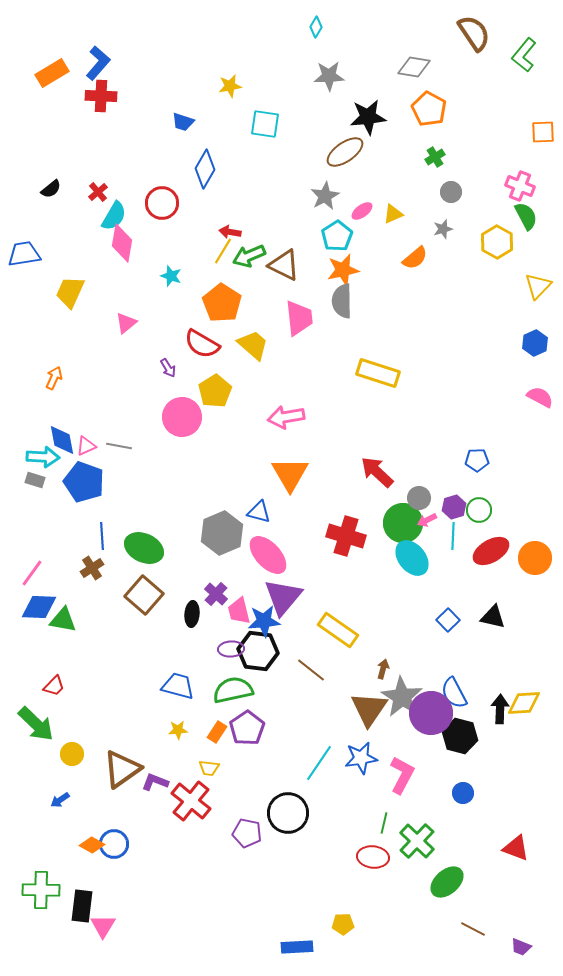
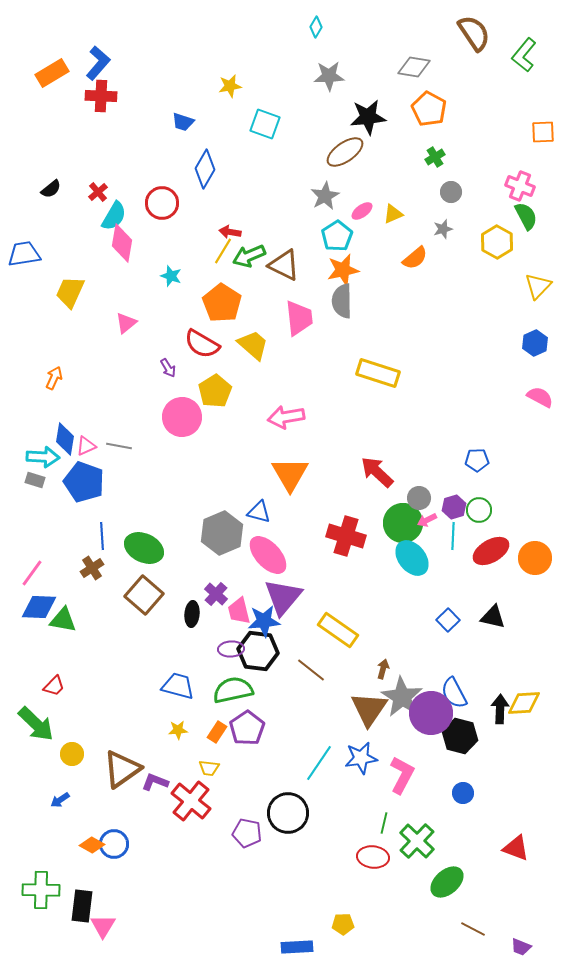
cyan square at (265, 124): rotated 12 degrees clockwise
blue diamond at (62, 440): moved 3 px right, 1 px up; rotated 20 degrees clockwise
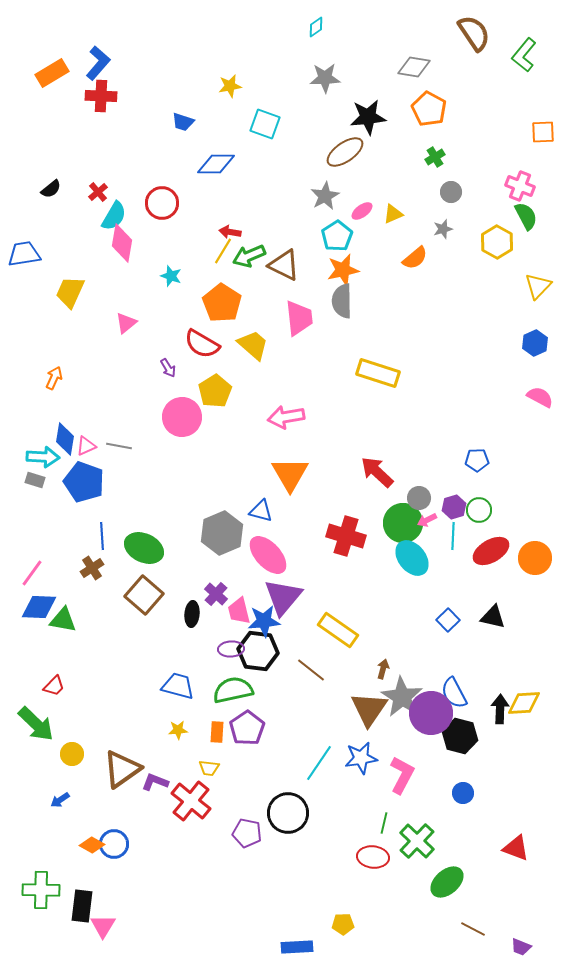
cyan diamond at (316, 27): rotated 25 degrees clockwise
gray star at (329, 76): moved 4 px left, 2 px down
blue diamond at (205, 169): moved 11 px right, 5 px up; rotated 60 degrees clockwise
blue triangle at (259, 512): moved 2 px right, 1 px up
orange rectangle at (217, 732): rotated 30 degrees counterclockwise
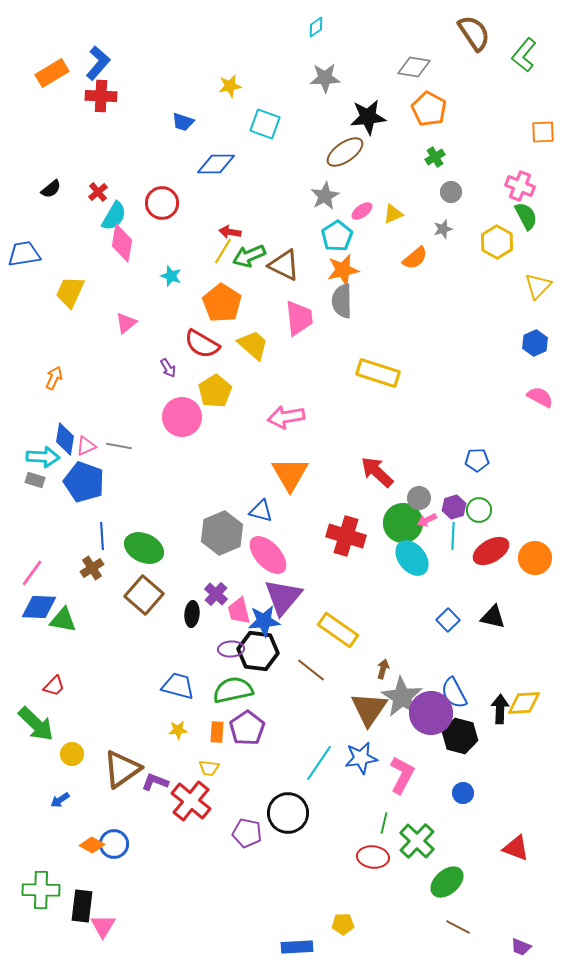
brown line at (473, 929): moved 15 px left, 2 px up
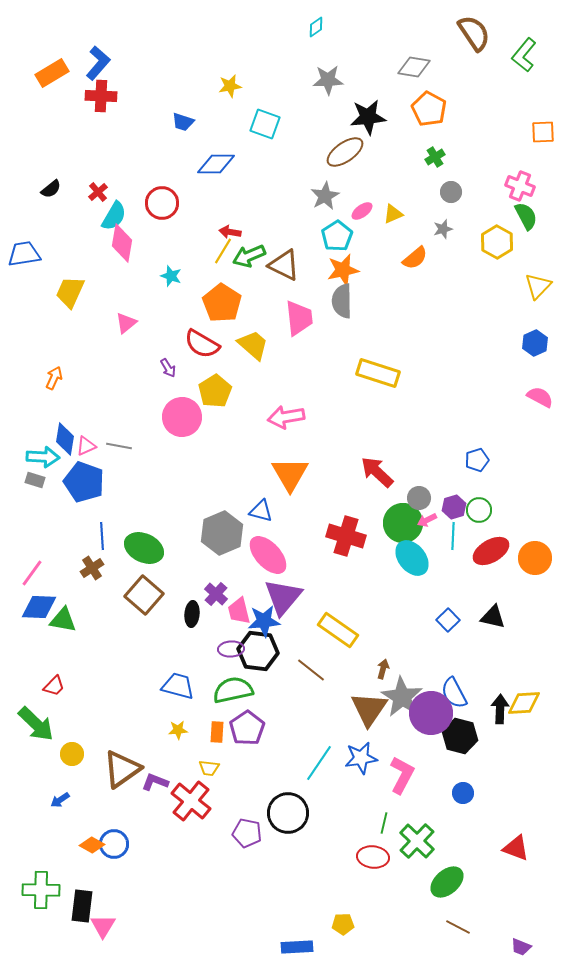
gray star at (325, 78): moved 3 px right, 2 px down
blue pentagon at (477, 460): rotated 15 degrees counterclockwise
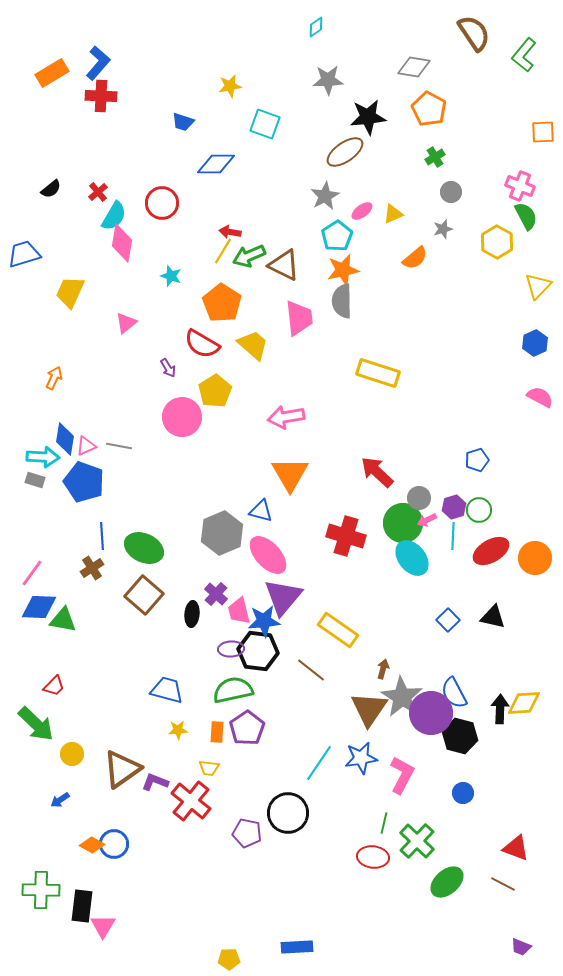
blue trapezoid at (24, 254): rotated 8 degrees counterclockwise
blue trapezoid at (178, 686): moved 11 px left, 4 px down
yellow pentagon at (343, 924): moved 114 px left, 35 px down
brown line at (458, 927): moved 45 px right, 43 px up
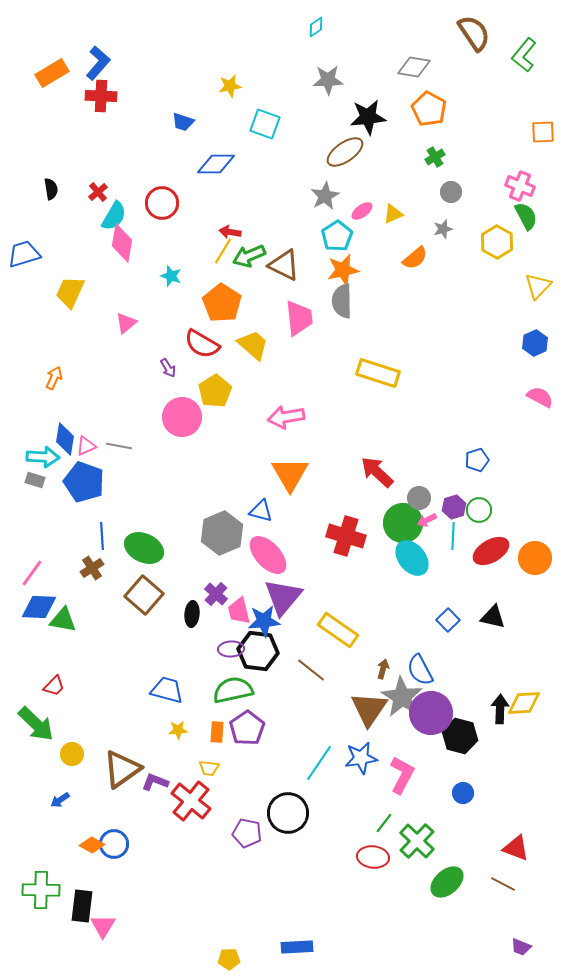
black semicircle at (51, 189): rotated 60 degrees counterclockwise
blue semicircle at (454, 693): moved 34 px left, 23 px up
green line at (384, 823): rotated 25 degrees clockwise
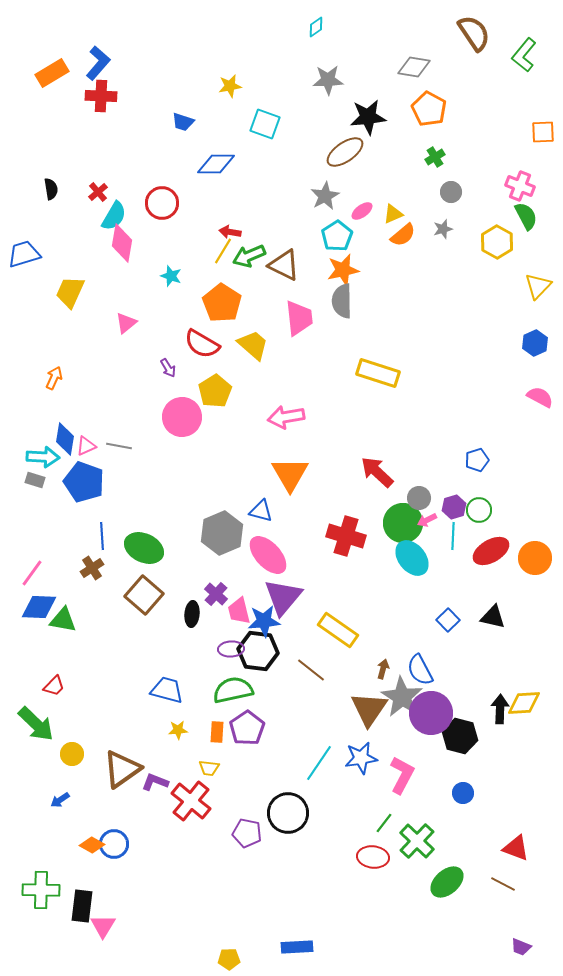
orange semicircle at (415, 258): moved 12 px left, 23 px up
